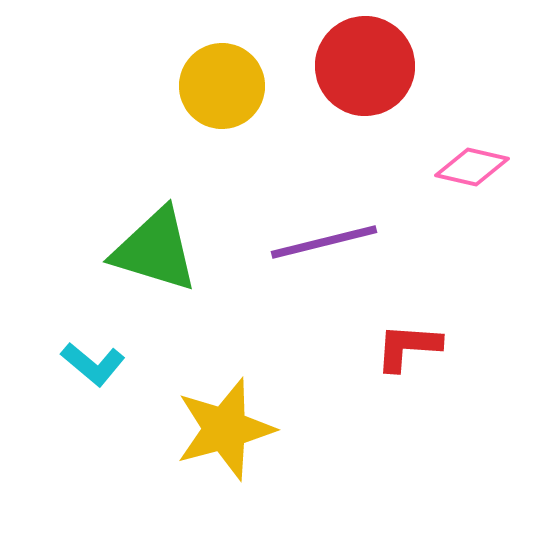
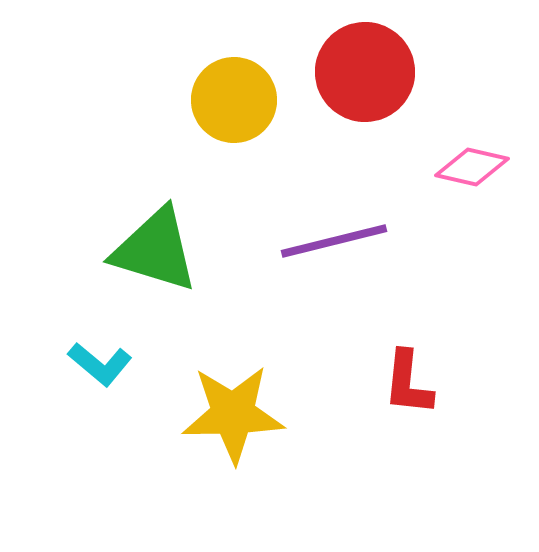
red circle: moved 6 px down
yellow circle: moved 12 px right, 14 px down
purple line: moved 10 px right, 1 px up
red L-shape: moved 36 px down; rotated 88 degrees counterclockwise
cyan L-shape: moved 7 px right
yellow star: moved 8 px right, 15 px up; rotated 14 degrees clockwise
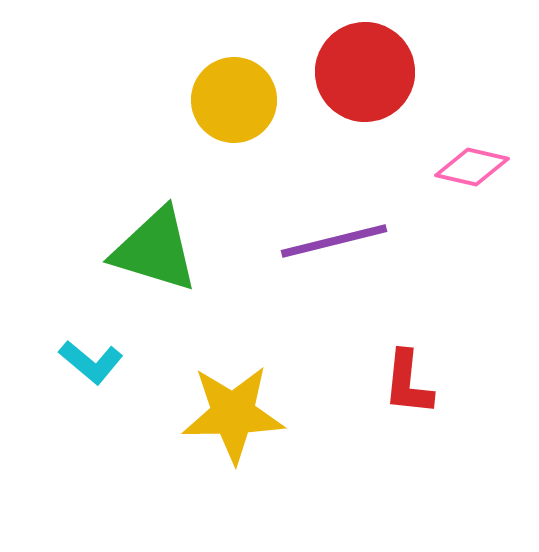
cyan L-shape: moved 9 px left, 2 px up
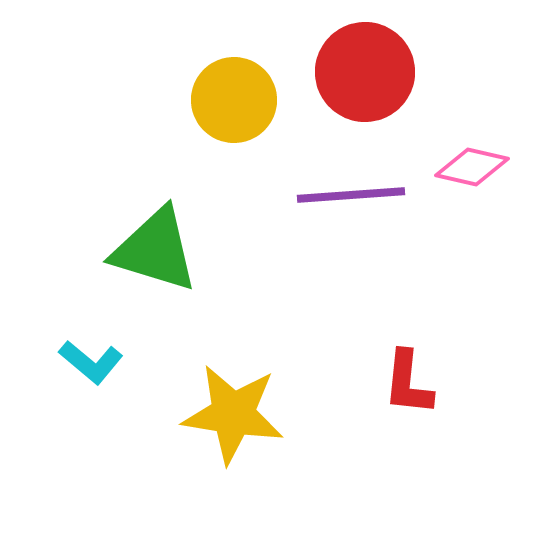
purple line: moved 17 px right, 46 px up; rotated 10 degrees clockwise
yellow star: rotated 10 degrees clockwise
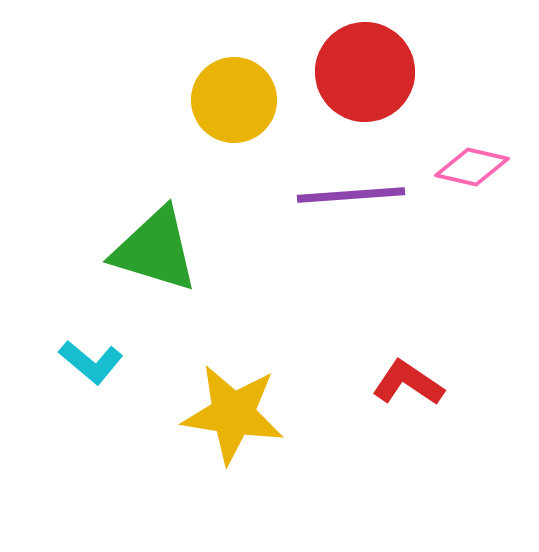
red L-shape: rotated 118 degrees clockwise
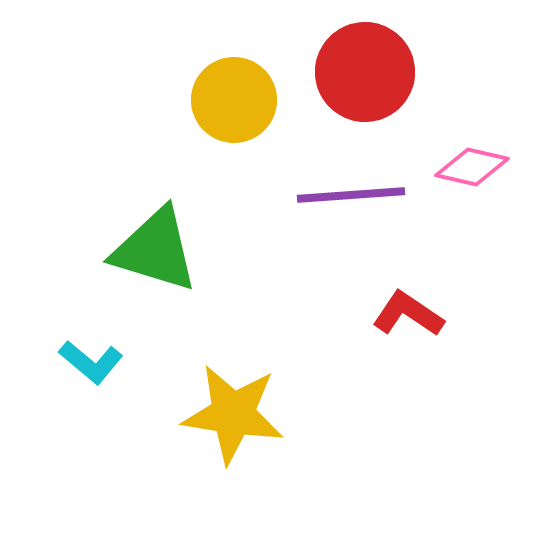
red L-shape: moved 69 px up
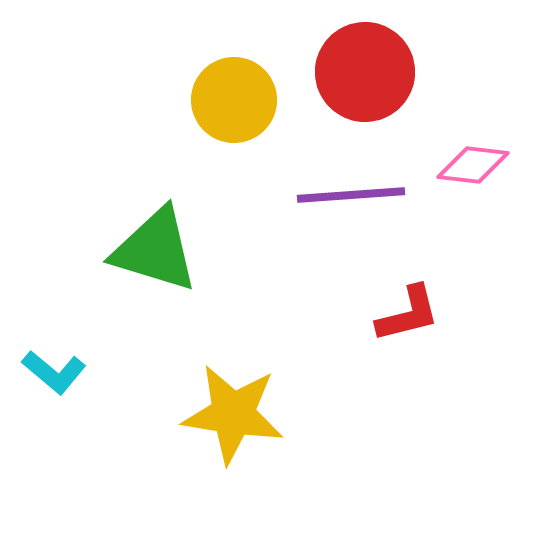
pink diamond: moved 1 px right, 2 px up; rotated 6 degrees counterclockwise
red L-shape: rotated 132 degrees clockwise
cyan L-shape: moved 37 px left, 10 px down
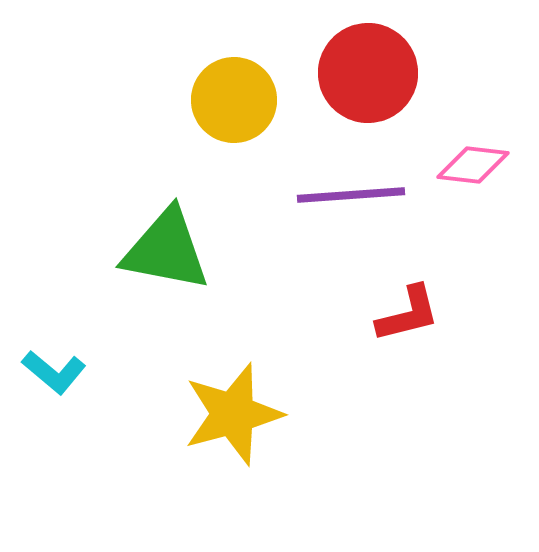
red circle: moved 3 px right, 1 px down
green triangle: moved 11 px right; rotated 6 degrees counterclockwise
yellow star: rotated 24 degrees counterclockwise
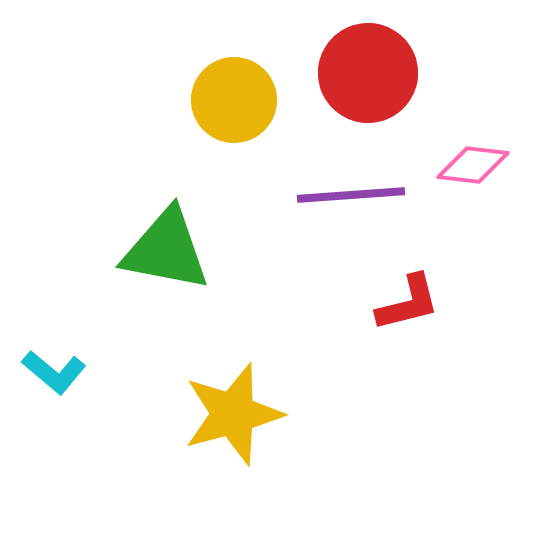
red L-shape: moved 11 px up
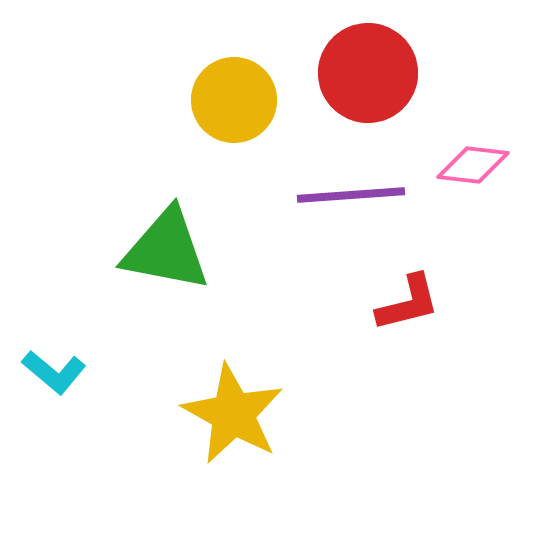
yellow star: rotated 28 degrees counterclockwise
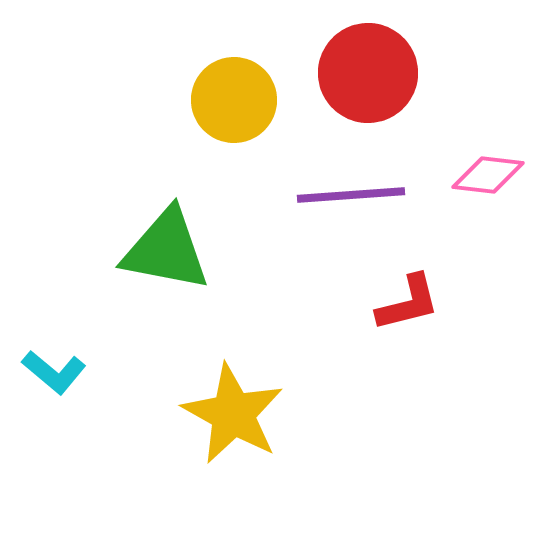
pink diamond: moved 15 px right, 10 px down
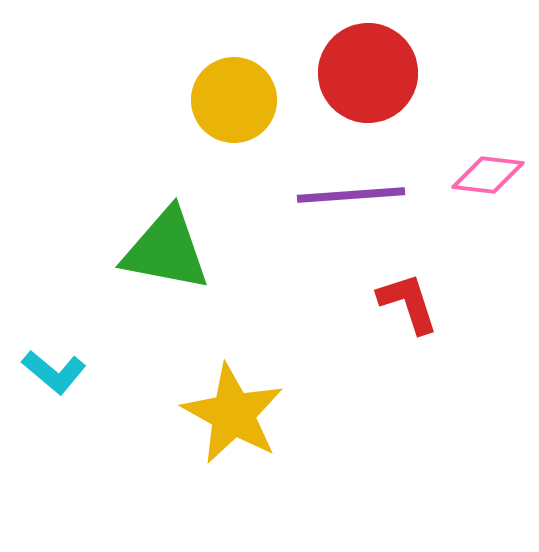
red L-shape: rotated 94 degrees counterclockwise
